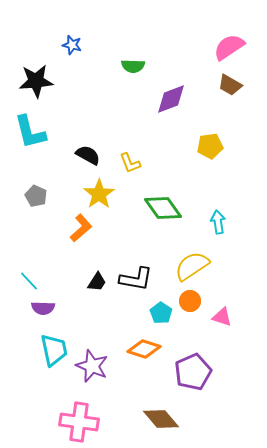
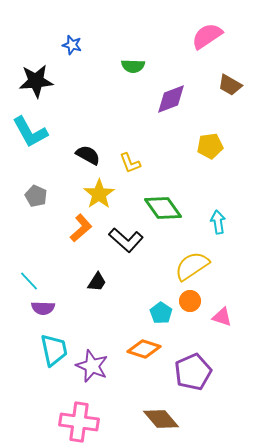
pink semicircle: moved 22 px left, 11 px up
cyan L-shape: rotated 15 degrees counterclockwise
black L-shape: moved 10 px left, 39 px up; rotated 32 degrees clockwise
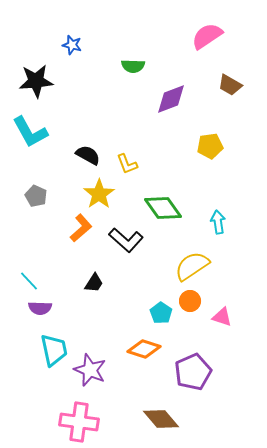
yellow L-shape: moved 3 px left, 1 px down
black trapezoid: moved 3 px left, 1 px down
purple semicircle: moved 3 px left
purple star: moved 2 px left, 4 px down
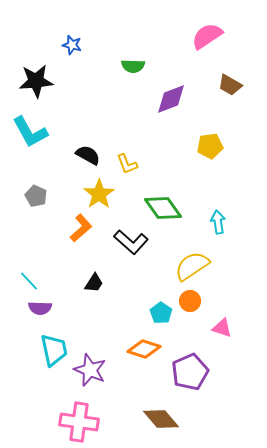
black L-shape: moved 5 px right, 2 px down
pink triangle: moved 11 px down
purple pentagon: moved 3 px left
